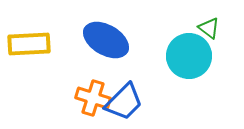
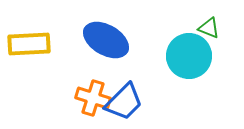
green triangle: rotated 15 degrees counterclockwise
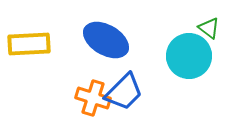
green triangle: rotated 15 degrees clockwise
blue trapezoid: moved 10 px up
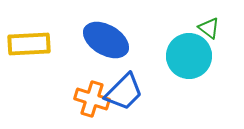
orange cross: moved 1 px left, 1 px down
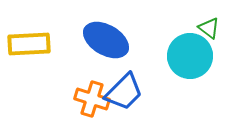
cyan circle: moved 1 px right
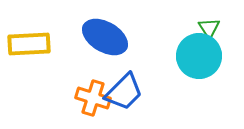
green triangle: rotated 20 degrees clockwise
blue ellipse: moved 1 px left, 3 px up
cyan circle: moved 9 px right
orange cross: moved 1 px right, 1 px up
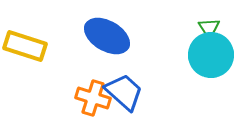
blue ellipse: moved 2 px right, 1 px up
yellow rectangle: moved 4 px left, 2 px down; rotated 21 degrees clockwise
cyan circle: moved 12 px right, 1 px up
blue trapezoid: rotated 93 degrees counterclockwise
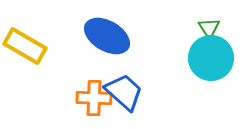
yellow rectangle: rotated 12 degrees clockwise
cyan circle: moved 3 px down
orange cross: moved 1 px right; rotated 16 degrees counterclockwise
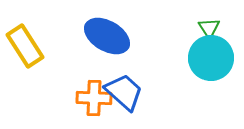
yellow rectangle: rotated 27 degrees clockwise
